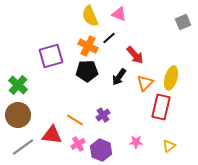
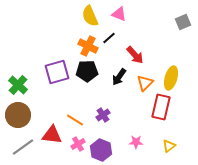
purple square: moved 6 px right, 16 px down
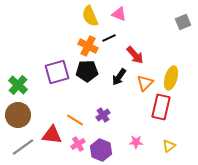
black line: rotated 16 degrees clockwise
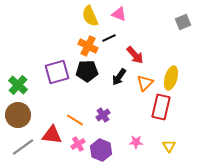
yellow triangle: rotated 24 degrees counterclockwise
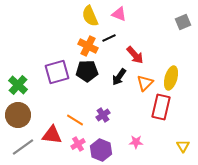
yellow triangle: moved 14 px right
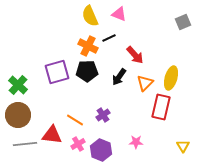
gray line: moved 2 px right, 3 px up; rotated 30 degrees clockwise
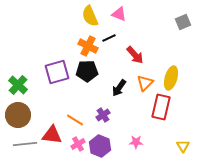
black arrow: moved 11 px down
purple hexagon: moved 1 px left, 4 px up
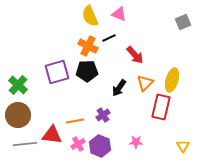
yellow ellipse: moved 1 px right, 2 px down
orange line: moved 1 px down; rotated 42 degrees counterclockwise
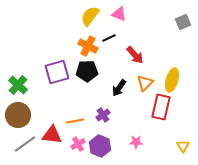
yellow semicircle: rotated 60 degrees clockwise
gray line: rotated 30 degrees counterclockwise
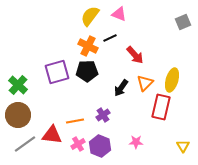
black line: moved 1 px right
black arrow: moved 2 px right
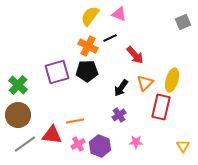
purple cross: moved 16 px right
